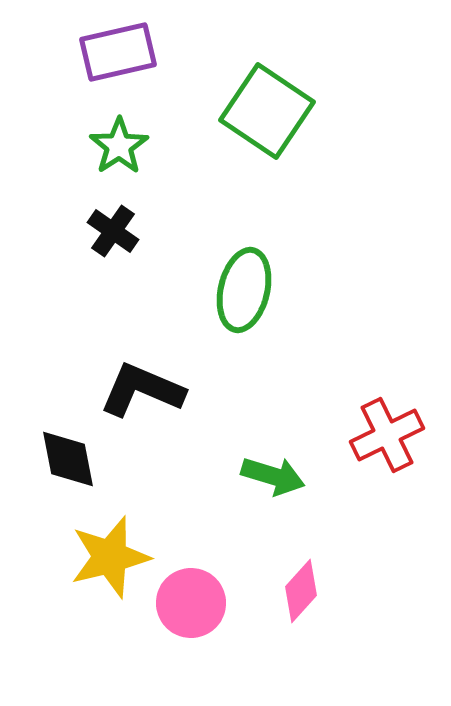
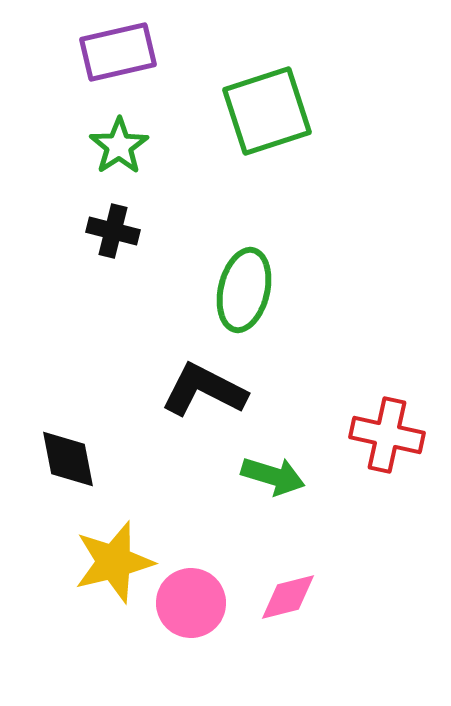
green square: rotated 38 degrees clockwise
black cross: rotated 21 degrees counterclockwise
black L-shape: moved 62 px right; rotated 4 degrees clockwise
red cross: rotated 38 degrees clockwise
yellow star: moved 4 px right, 5 px down
pink diamond: moved 13 px left, 6 px down; rotated 34 degrees clockwise
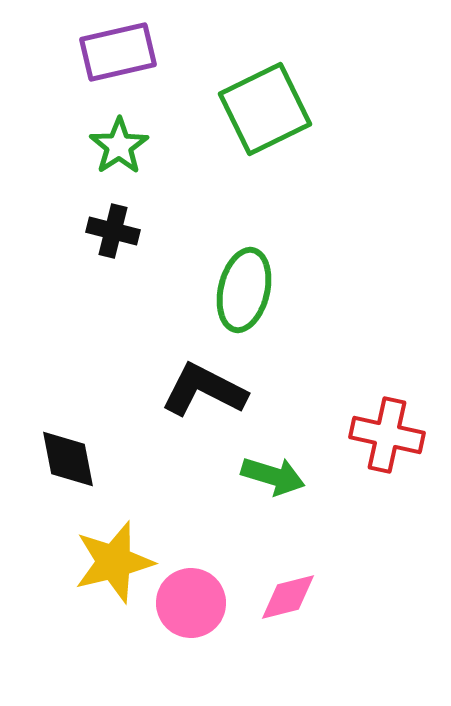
green square: moved 2 px left, 2 px up; rotated 8 degrees counterclockwise
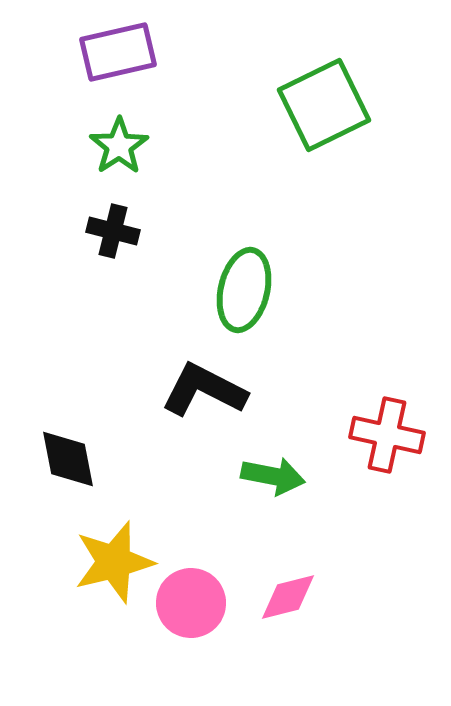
green square: moved 59 px right, 4 px up
green arrow: rotated 6 degrees counterclockwise
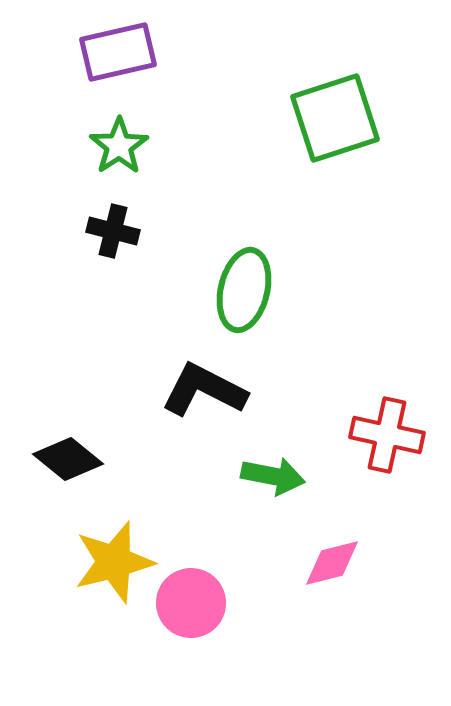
green square: moved 11 px right, 13 px down; rotated 8 degrees clockwise
black diamond: rotated 40 degrees counterclockwise
pink diamond: moved 44 px right, 34 px up
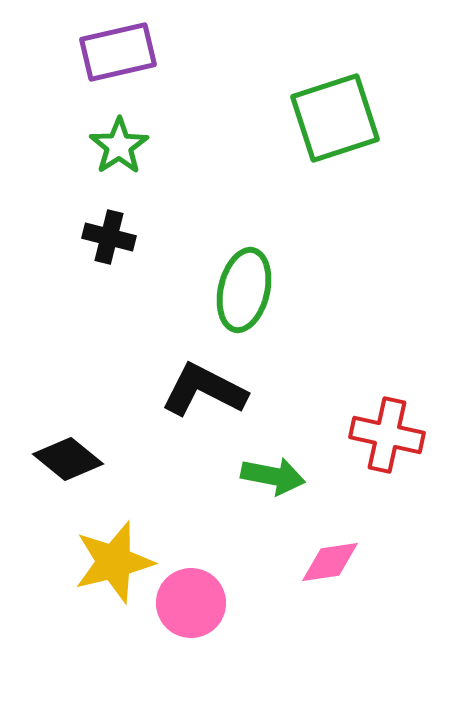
black cross: moved 4 px left, 6 px down
pink diamond: moved 2 px left, 1 px up; rotated 6 degrees clockwise
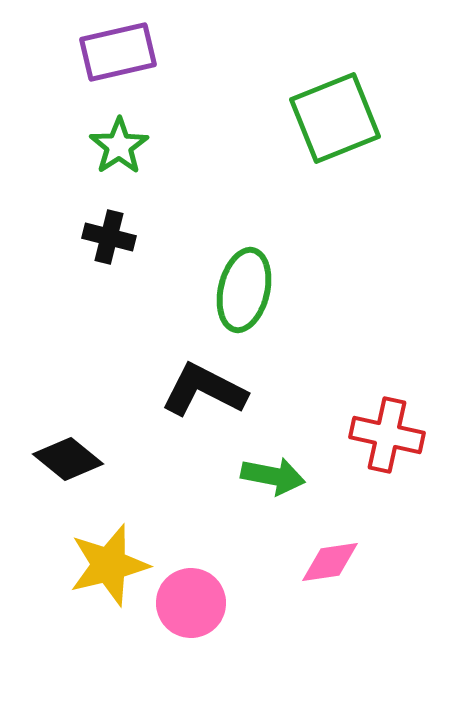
green square: rotated 4 degrees counterclockwise
yellow star: moved 5 px left, 3 px down
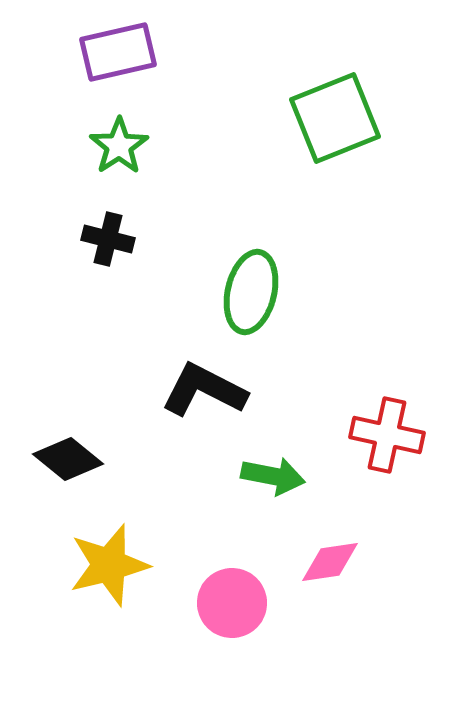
black cross: moved 1 px left, 2 px down
green ellipse: moved 7 px right, 2 px down
pink circle: moved 41 px right
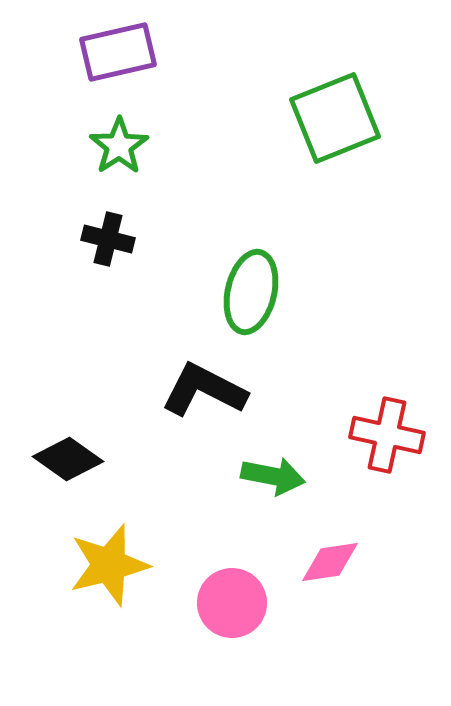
black diamond: rotated 4 degrees counterclockwise
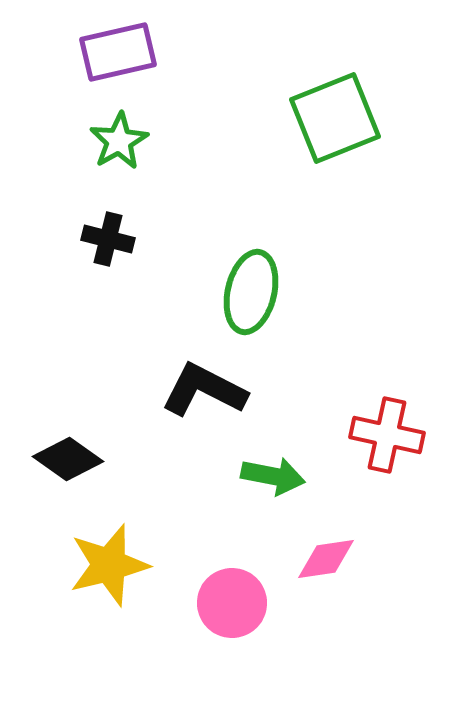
green star: moved 5 px up; rotated 4 degrees clockwise
pink diamond: moved 4 px left, 3 px up
